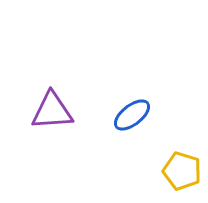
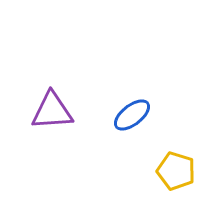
yellow pentagon: moved 6 px left
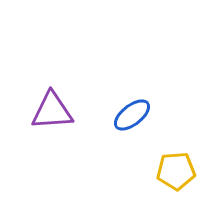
yellow pentagon: rotated 21 degrees counterclockwise
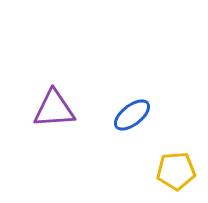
purple triangle: moved 2 px right, 2 px up
